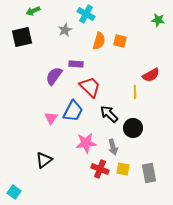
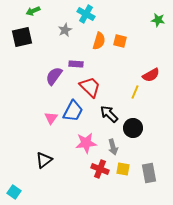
yellow line: rotated 24 degrees clockwise
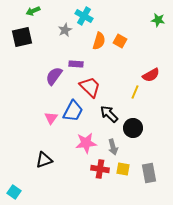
cyan cross: moved 2 px left, 2 px down
orange square: rotated 16 degrees clockwise
black triangle: rotated 18 degrees clockwise
red cross: rotated 12 degrees counterclockwise
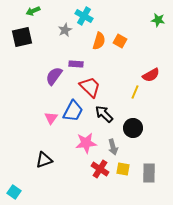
black arrow: moved 5 px left
red cross: rotated 24 degrees clockwise
gray rectangle: rotated 12 degrees clockwise
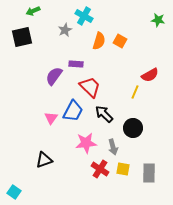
red semicircle: moved 1 px left
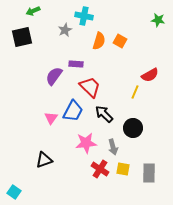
cyan cross: rotated 18 degrees counterclockwise
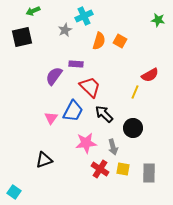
cyan cross: rotated 36 degrees counterclockwise
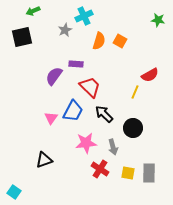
yellow square: moved 5 px right, 4 px down
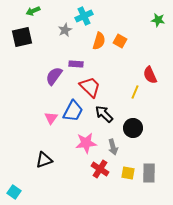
red semicircle: rotated 96 degrees clockwise
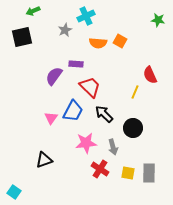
cyan cross: moved 2 px right
orange semicircle: moved 1 px left, 2 px down; rotated 78 degrees clockwise
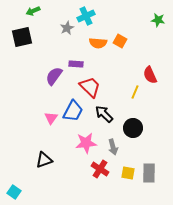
gray star: moved 2 px right, 2 px up
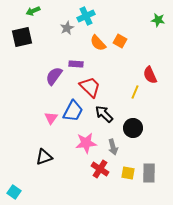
orange semicircle: rotated 42 degrees clockwise
black triangle: moved 3 px up
